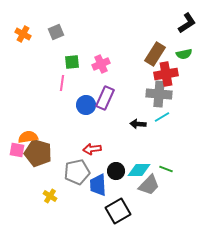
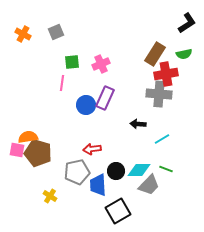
cyan line: moved 22 px down
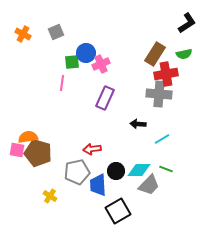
blue circle: moved 52 px up
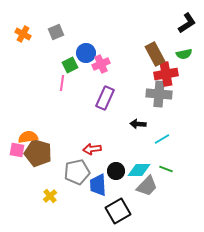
brown rectangle: rotated 60 degrees counterclockwise
green square: moved 2 px left, 3 px down; rotated 21 degrees counterclockwise
gray trapezoid: moved 2 px left, 1 px down
yellow cross: rotated 16 degrees clockwise
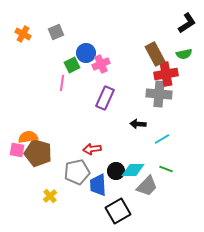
green square: moved 2 px right
cyan diamond: moved 6 px left
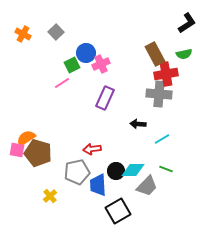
gray square: rotated 21 degrees counterclockwise
pink line: rotated 49 degrees clockwise
orange semicircle: moved 2 px left, 1 px down; rotated 24 degrees counterclockwise
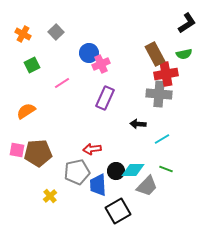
blue circle: moved 3 px right
green square: moved 40 px left
orange semicircle: moved 27 px up
brown pentagon: rotated 20 degrees counterclockwise
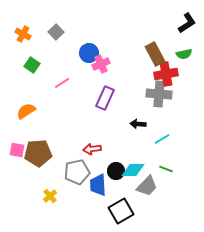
green square: rotated 28 degrees counterclockwise
black square: moved 3 px right
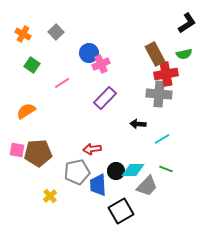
purple rectangle: rotated 20 degrees clockwise
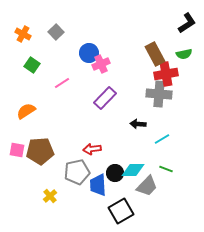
brown pentagon: moved 2 px right, 2 px up
black circle: moved 1 px left, 2 px down
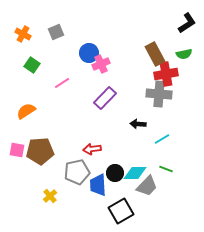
gray square: rotated 21 degrees clockwise
cyan diamond: moved 2 px right, 3 px down
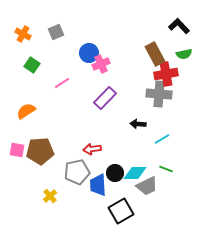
black L-shape: moved 8 px left, 3 px down; rotated 100 degrees counterclockwise
gray trapezoid: rotated 20 degrees clockwise
